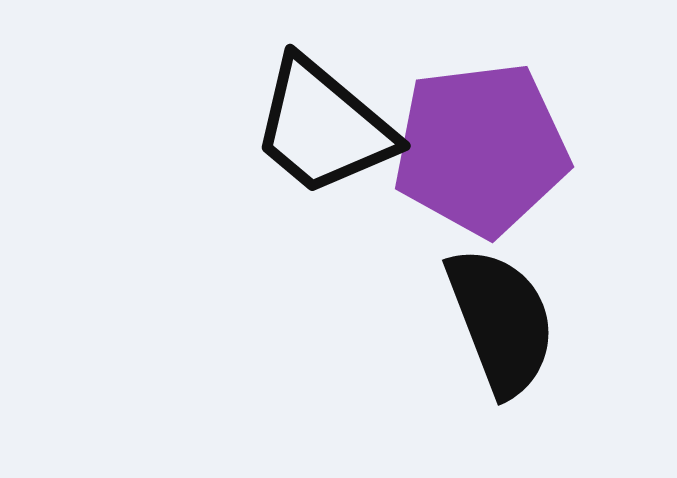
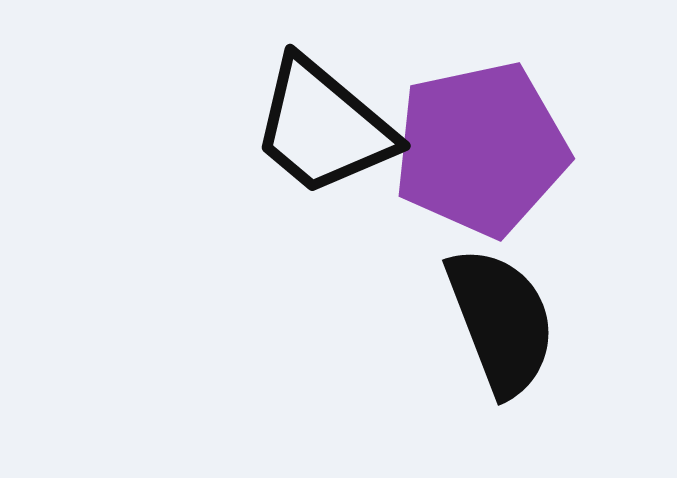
purple pentagon: rotated 5 degrees counterclockwise
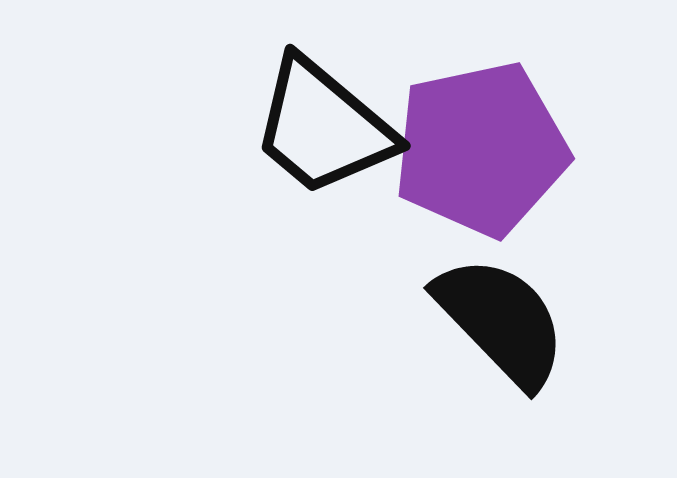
black semicircle: rotated 23 degrees counterclockwise
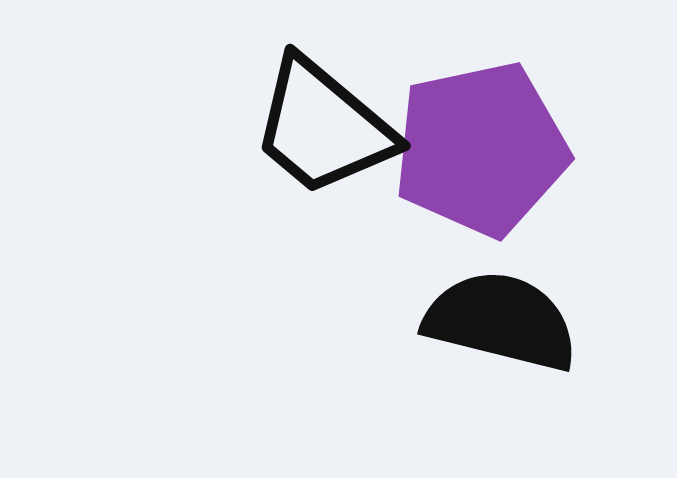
black semicircle: rotated 32 degrees counterclockwise
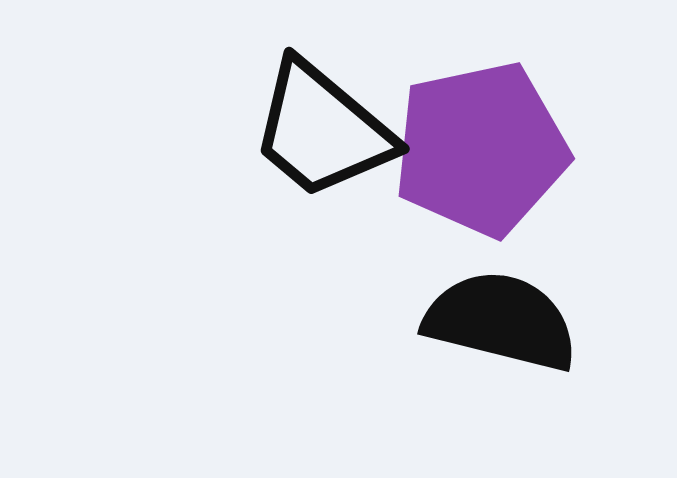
black trapezoid: moved 1 px left, 3 px down
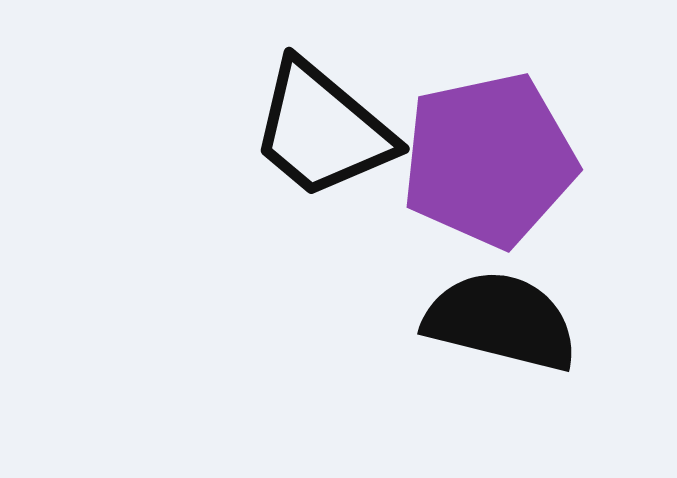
purple pentagon: moved 8 px right, 11 px down
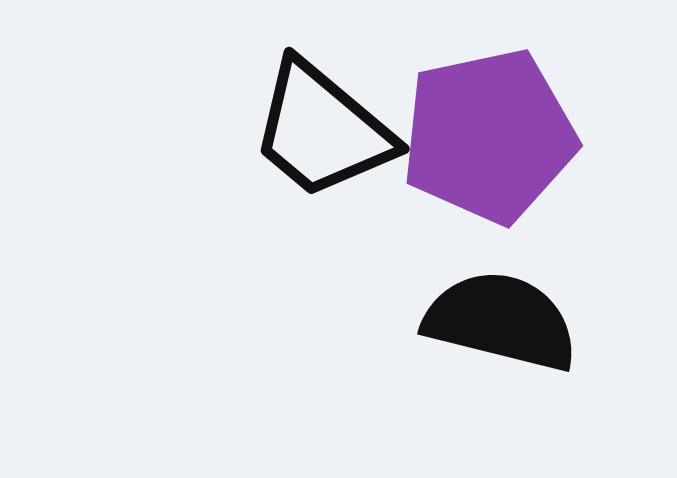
purple pentagon: moved 24 px up
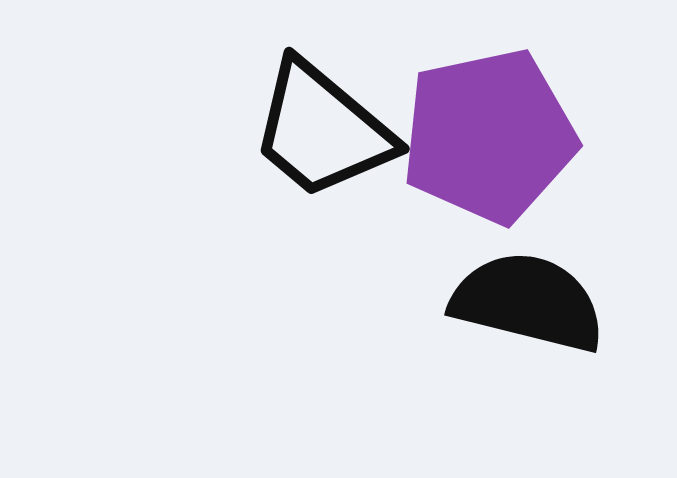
black semicircle: moved 27 px right, 19 px up
